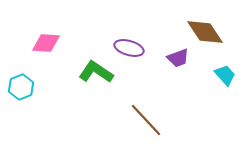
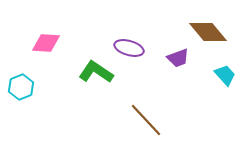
brown diamond: moved 3 px right; rotated 6 degrees counterclockwise
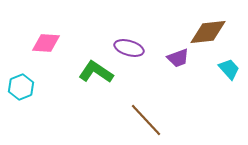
brown diamond: rotated 57 degrees counterclockwise
cyan trapezoid: moved 4 px right, 6 px up
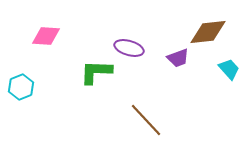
pink diamond: moved 7 px up
green L-shape: rotated 32 degrees counterclockwise
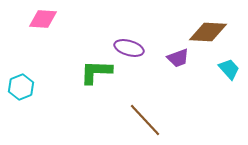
brown diamond: rotated 9 degrees clockwise
pink diamond: moved 3 px left, 17 px up
brown line: moved 1 px left
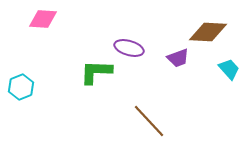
brown line: moved 4 px right, 1 px down
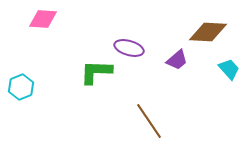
purple trapezoid: moved 1 px left, 2 px down; rotated 20 degrees counterclockwise
brown line: rotated 9 degrees clockwise
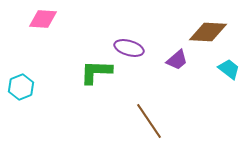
cyan trapezoid: rotated 10 degrees counterclockwise
